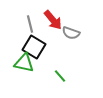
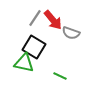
gray line: moved 5 px right, 6 px up; rotated 48 degrees clockwise
green line: rotated 24 degrees counterclockwise
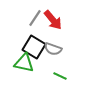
gray semicircle: moved 18 px left, 16 px down
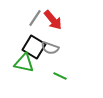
gray semicircle: moved 3 px left, 1 px up
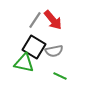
gray line: moved 2 px down
gray semicircle: moved 4 px right, 3 px down; rotated 30 degrees counterclockwise
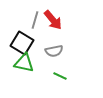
gray line: rotated 18 degrees counterclockwise
black square: moved 12 px left, 4 px up
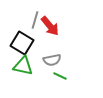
red arrow: moved 3 px left, 6 px down
gray semicircle: moved 2 px left, 9 px down
green triangle: moved 1 px left, 3 px down
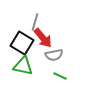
gray line: moved 2 px down
red arrow: moved 7 px left, 12 px down
gray semicircle: moved 2 px right, 5 px up
